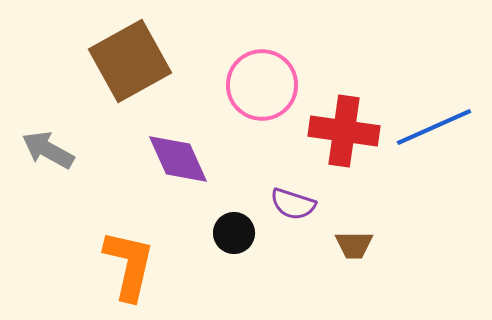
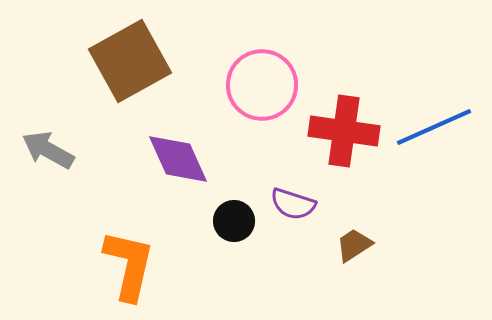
black circle: moved 12 px up
brown trapezoid: rotated 147 degrees clockwise
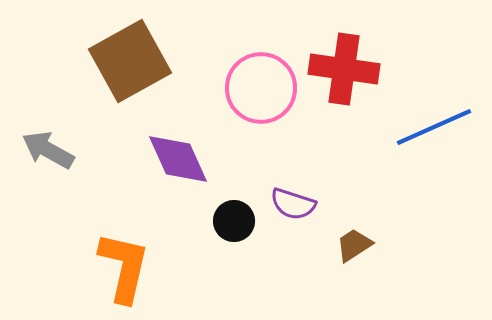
pink circle: moved 1 px left, 3 px down
red cross: moved 62 px up
orange L-shape: moved 5 px left, 2 px down
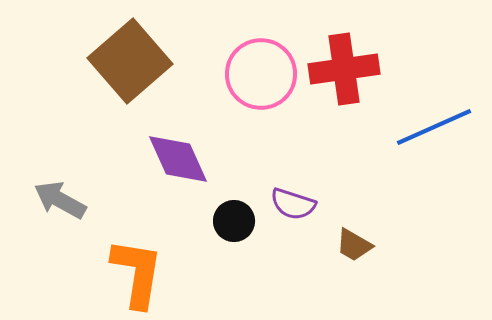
brown square: rotated 12 degrees counterclockwise
red cross: rotated 16 degrees counterclockwise
pink circle: moved 14 px up
gray arrow: moved 12 px right, 50 px down
brown trapezoid: rotated 117 degrees counterclockwise
orange L-shape: moved 13 px right, 6 px down; rotated 4 degrees counterclockwise
